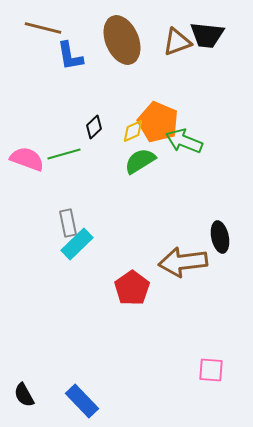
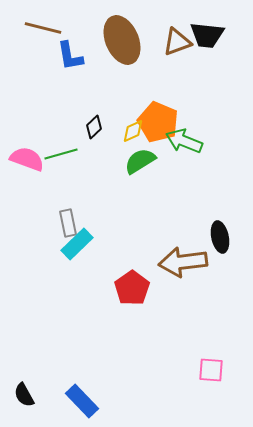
green line: moved 3 px left
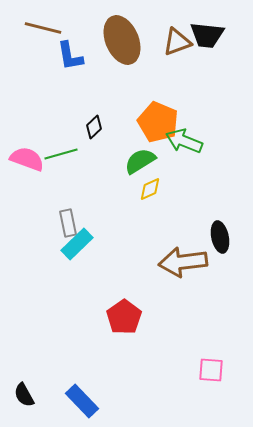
yellow diamond: moved 17 px right, 58 px down
red pentagon: moved 8 px left, 29 px down
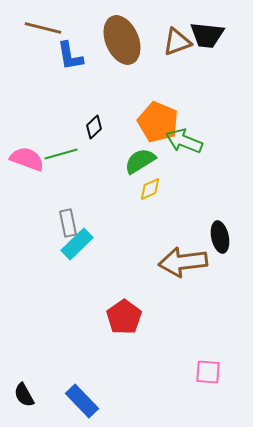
pink square: moved 3 px left, 2 px down
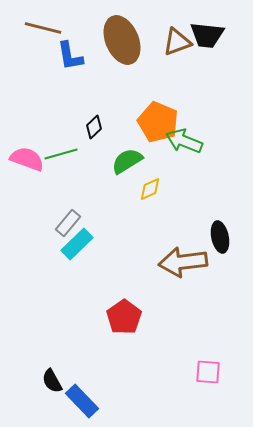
green semicircle: moved 13 px left
gray rectangle: rotated 52 degrees clockwise
black semicircle: moved 28 px right, 14 px up
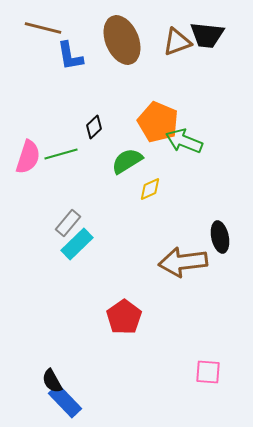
pink semicircle: moved 1 px right, 2 px up; rotated 88 degrees clockwise
blue rectangle: moved 17 px left
